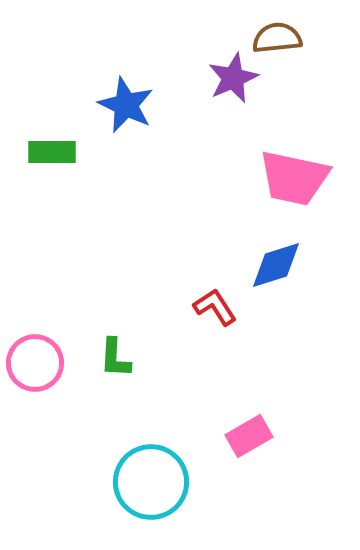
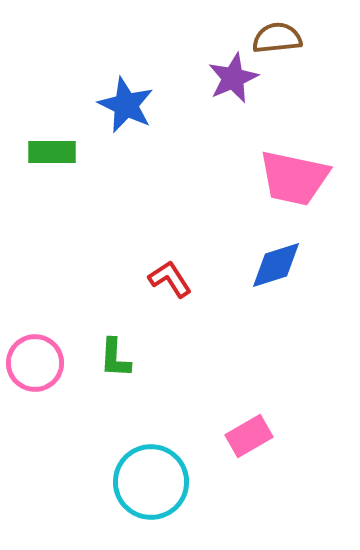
red L-shape: moved 45 px left, 28 px up
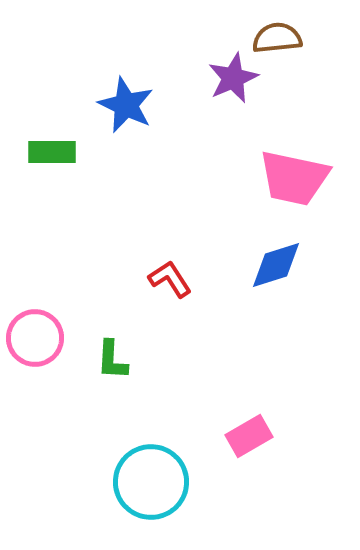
green L-shape: moved 3 px left, 2 px down
pink circle: moved 25 px up
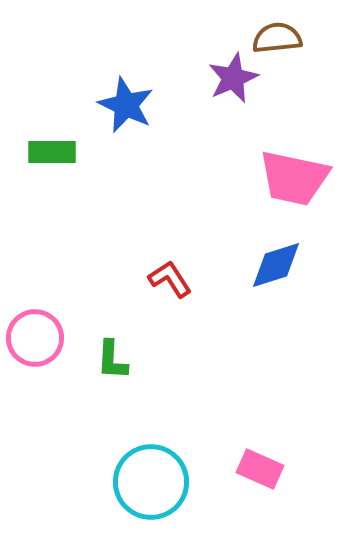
pink rectangle: moved 11 px right, 33 px down; rotated 54 degrees clockwise
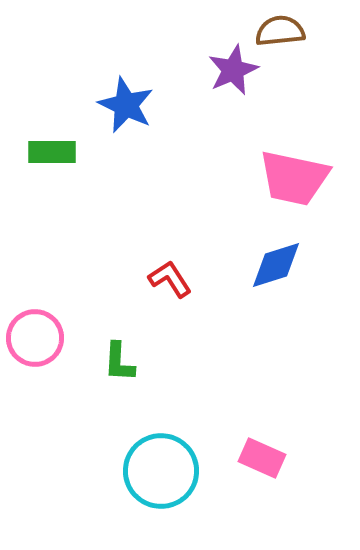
brown semicircle: moved 3 px right, 7 px up
purple star: moved 8 px up
green L-shape: moved 7 px right, 2 px down
pink rectangle: moved 2 px right, 11 px up
cyan circle: moved 10 px right, 11 px up
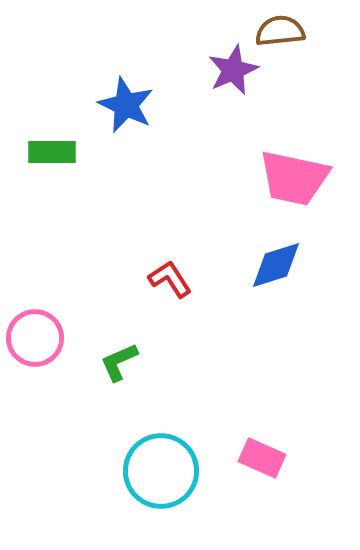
green L-shape: rotated 63 degrees clockwise
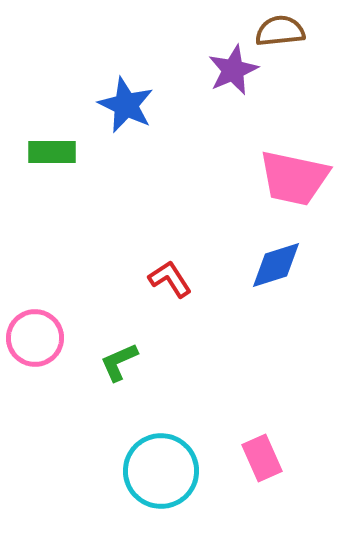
pink rectangle: rotated 42 degrees clockwise
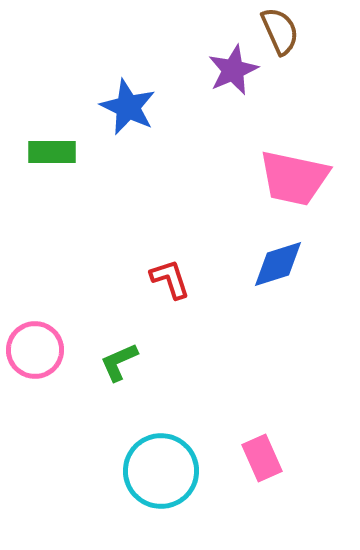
brown semicircle: rotated 72 degrees clockwise
blue star: moved 2 px right, 2 px down
blue diamond: moved 2 px right, 1 px up
red L-shape: rotated 15 degrees clockwise
pink circle: moved 12 px down
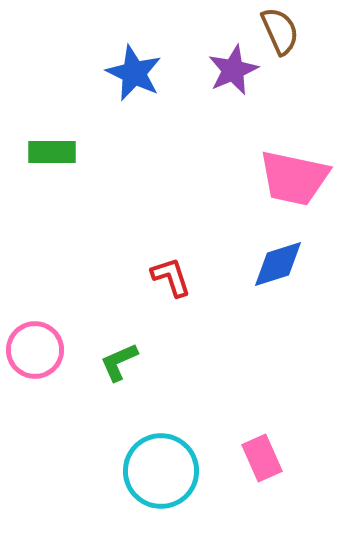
blue star: moved 6 px right, 34 px up
red L-shape: moved 1 px right, 2 px up
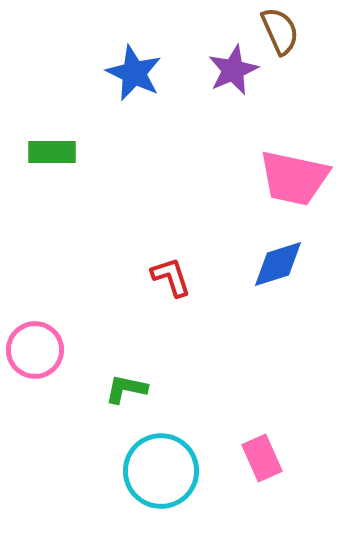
green L-shape: moved 7 px right, 27 px down; rotated 36 degrees clockwise
